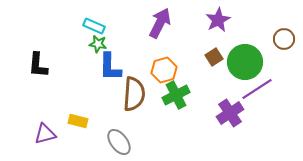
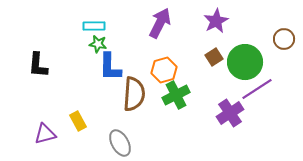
purple star: moved 2 px left, 1 px down
cyan rectangle: rotated 25 degrees counterclockwise
yellow rectangle: rotated 48 degrees clockwise
gray ellipse: moved 1 px right, 1 px down; rotated 8 degrees clockwise
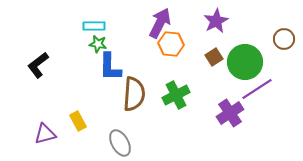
black L-shape: rotated 48 degrees clockwise
orange hexagon: moved 7 px right, 26 px up; rotated 20 degrees clockwise
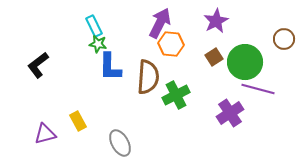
cyan rectangle: rotated 65 degrees clockwise
purple line: moved 1 px right; rotated 48 degrees clockwise
brown semicircle: moved 14 px right, 17 px up
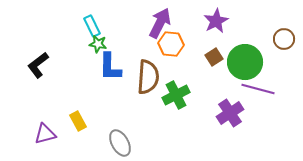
cyan rectangle: moved 2 px left
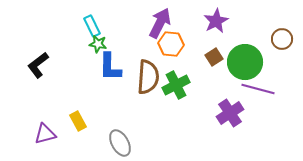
brown circle: moved 2 px left
green cross: moved 10 px up
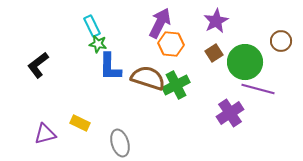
brown circle: moved 1 px left, 2 px down
brown square: moved 4 px up
brown semicircle: moved 1 px down; rotated 76 degrees counterclockwise
yellow rectangle: moved 2 px right, 2 px down; rotated 36 degrees counterclockwise
gray ellipse: rotated 12 degrees clockwise
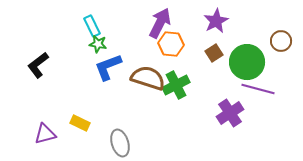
green circle: moved 2 px right
blue L-shape: moved 2 px left; rotated 68 degrees clockwise
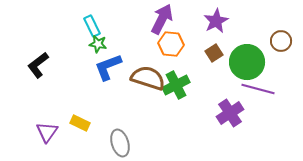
purple arrow: moved 2 px right, 4 px up
purple triangle: moved 2 px right, 2 px up; rotated 40 degrees counterclockwise
